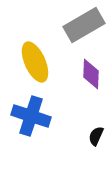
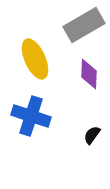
yellow ellipse: moved 3 px up
purple diamond: moved 2 px left
black semicircle: moved 4 px left, 1 px up; rotated 12 degrees clockwise
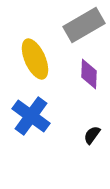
blue cross: rotated 18 degrees clockwise
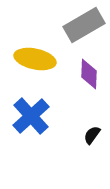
yellow ellipse: rotated 54 degrees counterclockwise
blue cross: rotated 12 degrees clockwise
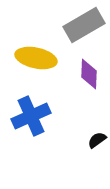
yellow ellipse: moved 1 px right, 1 px up
blue cross: rotated 18 degrees clockwise
black semicircle: moved 5 px right, 5 px down; rotated 18 degrees clockwise
